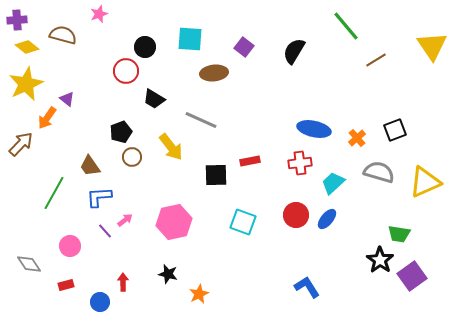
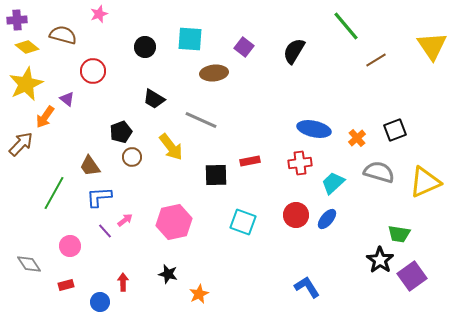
red circle at (126, 71): moved 33 px left
orange arrow at (47, 118): moved 2 px left, 1 px up
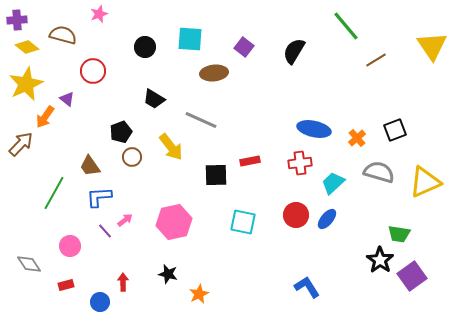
cyan square at (243, 222): rotated 8 degrees counterclockwise
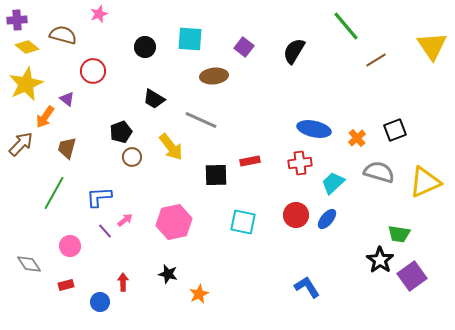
brown ellipse at (214, 73): moved 3 px down
brown trapezoid at (90, 166): moved 23 px left, 18 px up; rotated 50 degrees clockwise
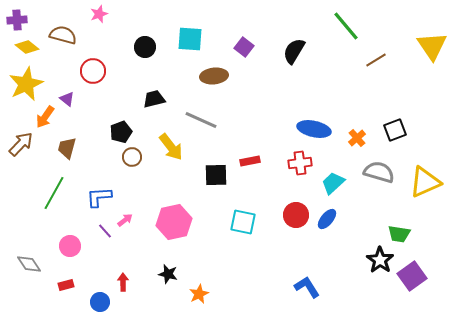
black trapezoid at (154, 99): rotated 135 degrees clockwise
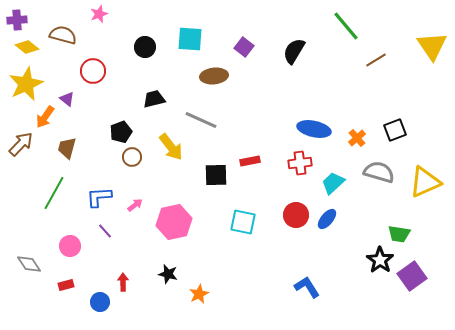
pink arrow at (125, 220): moved 10 px right, 15 px up
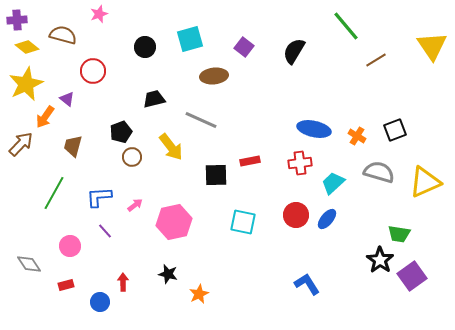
cyan square at (190, 39): rotated 20 degrees counterclockwise
orange cross at (357, 138): moved 2 px up; rotated 18 degrees counterclockwise
brown trapezoid at (67, 148): moved 6 px right, 2 px up
blue L-shape at (307, 287): moved 3 px up
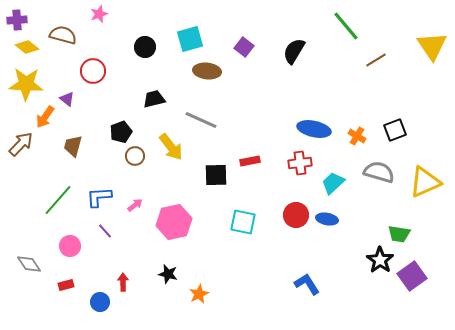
brown ellipse at (214, 76): moved 7 px left, 5 px up; rotated 12 degrees clockwise
yellow star at (26, 84): rotated 28 degrees clockwise
brown circle at (132, 157): moved 3 px right, 1 px up
green line at (54, 193): moved 4 px right, 7 px down; rotated 12 degrees clockwise
blue ellipse at (327, 219): rotated 60 degrees clockwise
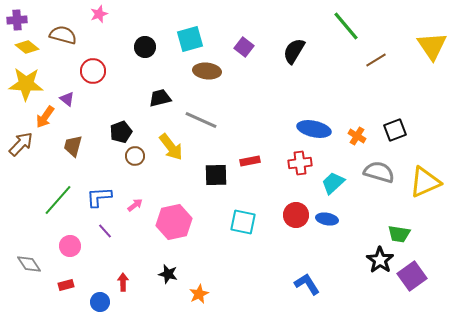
black trapezoid at (154, 99): moved 6 px right, 1 px up
